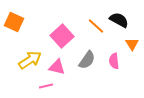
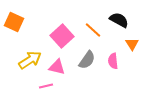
orange line: moved 3 px left, 4 px down
pink semicircle: moved 1 px left
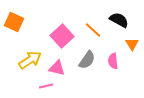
pink triangle: moved 1 px down
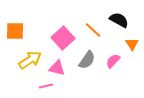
orange square: moved 1 px right, 9 px down; rotated 24 degrees counterclockwise
pink square: moved 1 px right, 2 px down
pink semicircle: rotated 49 degrees clockwise
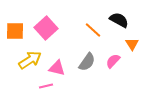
pink square: moved 17 px left, 10 px up
gray semicircle: moved 2 px down
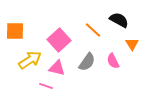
pink square: moved 13 px right, 12 px down
pink semicircle: rotated 70 degrees counterclockwise
pink line: rotated 32 degrees clockwise
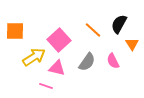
black semicircle: moved 4 px down; rotated 90 degrees counterclockwise
yellow arrow: moved 4 px right, 3 px up
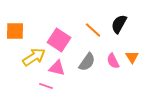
pink square: rotated 15 degrees counterclockwise
orange triangle: moved 13 px down
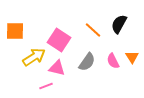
pink line: rotated 40 degrees counterclockwise
